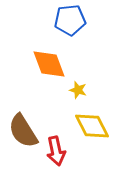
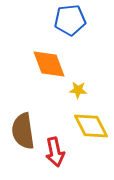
yellow star: rotated 12 degrees counterclockwise
yellow diamond: moved 1 px left
brown semicircle: rotated 24 degrees clockwise
red arrow: moved 1 px left, 1 px down
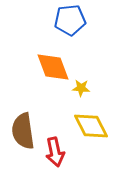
orange diamond: moved 4 px right, 3 px down
yellow star: moved 3 px right, 2 px up
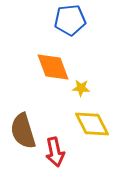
yellow diamond: moved 1 px right, 2 px up
brown semicircle: rotated 9 degrees counterclockwise
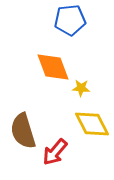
red arrow: rotated 52 degrees clockwise
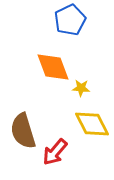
blue pentagon: rotated 20 degrees counterclockwise
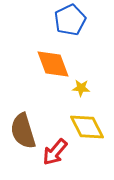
orange diamond: moved 3 px up
yellow diamond: moved 5 px left, 3 px down
